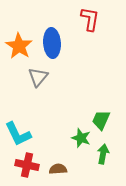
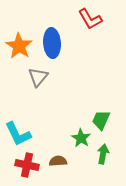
red L-shape: rotated 140 degrees clockwise
green star: rotated 12 degrees clockwise
brown semicircle: moved 8 px up
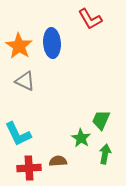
gray triangle: moved 13 px left, 4 px down; rotated 45 degrees counterclockwise
green arrow: moved 2 px right
red cross: moved 2 px right, 3 px down; rotated 15 degrees counterclockwise
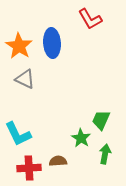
gray triangle: moved 2 px up
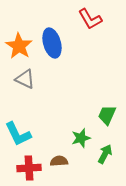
blue ellipse: rotated 12 degrees counterclockwise
green trapezoid: moved 6 px right, 5 px up
green star: rotated 24 degrees clockwise
green arrow: rotated 18 degrees clockwise
brown semicircle: moved 1 px right
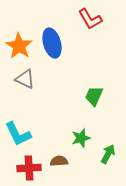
green trapezoid: moved 13 px left, 19 px up
green arrow: moved 3 px right
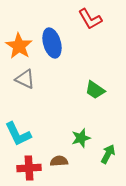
green trapezoid: moved 1 px right, 6 px up; rotated 80 degrees counterclockwise
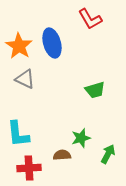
green trapezoid: rotated 50 degrees counterclockwise
cyan L-shape: rotated 20 degrees clockwise
brown semicircle: moved 3 px right, 6 px up
